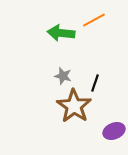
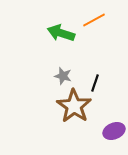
green arrow: rotated 12 degrees clockwise
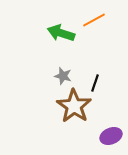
purple ellipse: moved 3 px left, 5 px down
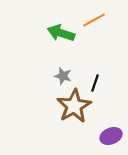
brown star: rotated 8 degrees clockwise
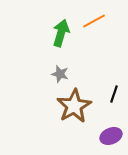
orange line: moved 1 px down
green arrow: rotated 88 degrees clockwise
gray star: moved 3 px left, 2 px up
black line: moved 19 px right, 11 px down
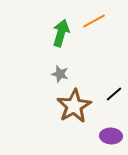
black line: rotated 30 degrees clockwise
purple ellipse: rotated 25 degrees clockwise
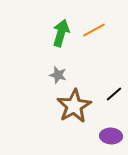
orange line: moved 9 px down
gray star: moved 2 px left, 1 px down
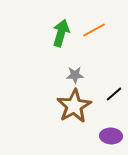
gray star: moved 17 px right; rotated 18 degrees counterclockwise
